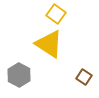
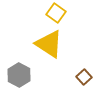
yellow square: moved 1 px up
brown square: rotated 14 degrees clockwise
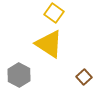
yellow square: moved 2 px left
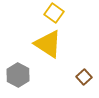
yellow triangle: moved 1 px left
gray hexagon: moved 1 px left
